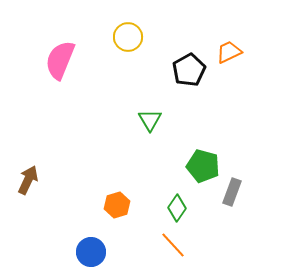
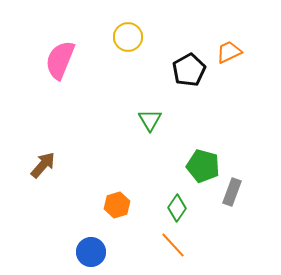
brown arrow: moved 15 px right, 15 px up; rotated 16 degrees clockwise
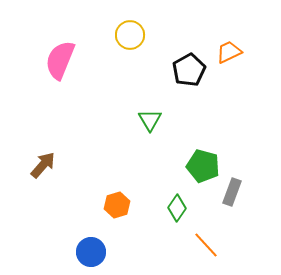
yellow circle: moved 2 px right, 2 px up
orange line: moved 33 px right
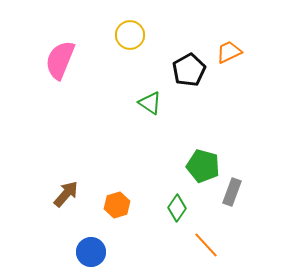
green triangle: moved 17 px up; rotated 25 degrees counterclockwise
brown arrow: moved 23 px right, 29 px down
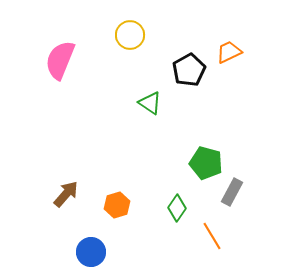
green pentagon: moved 3 px right, 3 px up
gray rectangle: rotated 8 degrees clockwise
orange line: moved 6 px right, 9 px up; rotated 12 degrees clockwise
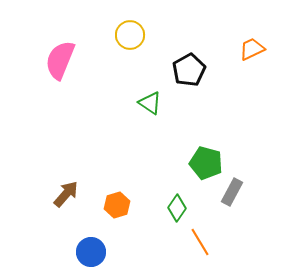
orange trapezoid: moved 23 px right, 3 px up
orange line: moved 12 px left, 6 px down
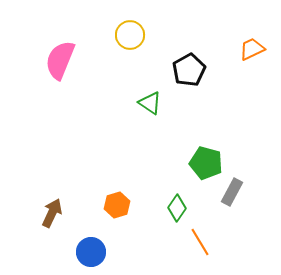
brown arrow: moved 14 px left, 19 px down; rotated 16 degrees counterclockwise
